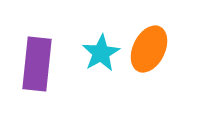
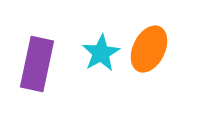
purple rectangle: rotated 6 degrees clockwise
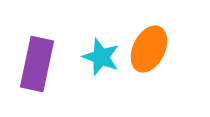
cyan star: moved 4 px down; rotated 21 degrees counterclockwise
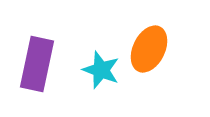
cyan star: moved 13 px down
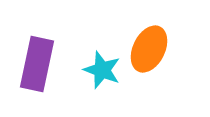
cyan star: moved 1 px right
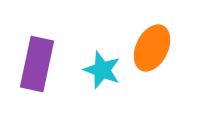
orange ellipse: moved 3 px right, 1 px up
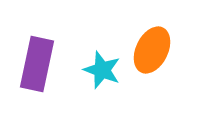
orange ellipse: moved 2 px down
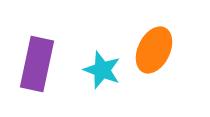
orange ellipse: moved 2 px right
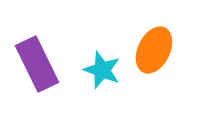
purple rectangle: rotated 38 degrees counterclockwise
